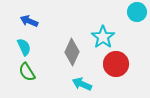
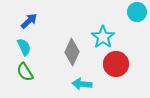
blue arrow: rotated 114 degrees clockwise
green semicircle: moved 2 px left
cyan arrow: rotated 18 degrees counterclockwise
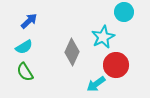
cyan circle: moved 13 px left
cyan star: rotated 10 degrees clockwise
cyan semicircle: rotated 84 degrees clockwise
red circle: moved 1 px down
cyan arrow: moved 14 px right; rotated 42 degrees counterclockwise
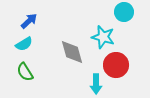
cyan star: rotated 30 degrees counterclockwise
cyan semicircle: moved 3 px up
gray diamond: rotated 40 degrees counterclockwise
cyan arrow: rotated 54 degrees counterclockwise
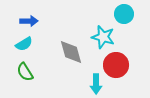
cyan circle: moved 2 px down
blue arrow: rotated 42 degrees clockwise
gray diamond: moved 1 px left
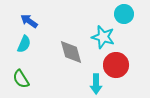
blue arrow: rotated 144 degrees counterclockwise
cyan semicircle: rotated 36 degrees counterclockwise
green semicircle: moved 4 px left, 7 px down
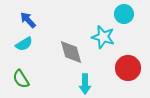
blue arrow: moved 1 px left, 1 px up; rotated 12 degrees clockwise
cyan semicircle: rotated 36 degrees clockwise
red circle: moved 12 px right, 3 px down
cyan arrow: moved 11 px left
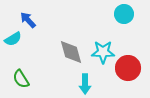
cyan star: moved 15 px down; rotated 15 degrees counterclockwise
cyan semicircle: moved 11 px left, 5 px up
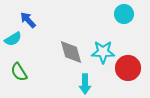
green semicircle: moved 2 px left, 7 px up
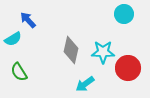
gray diamond: moved 2 px up; rotated 28 degrees clockwise
cyan arrow: rotated 54 degrees clockwise
